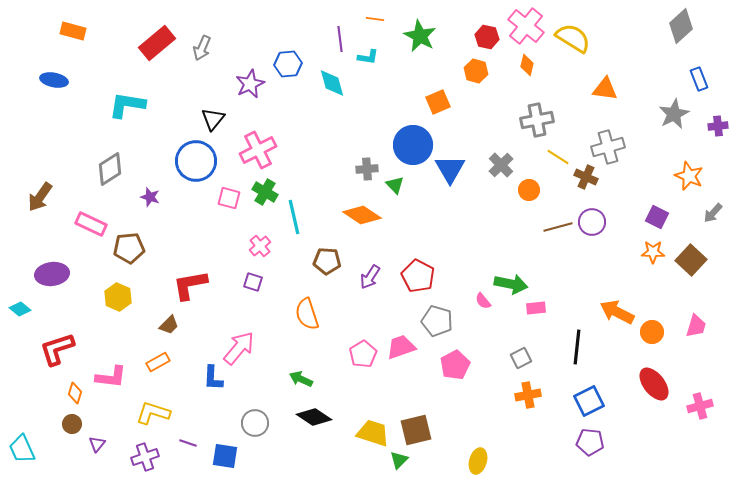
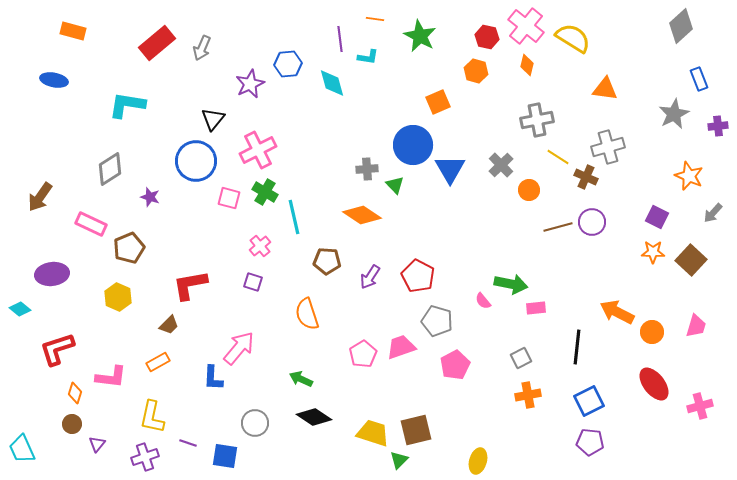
brown pentagon at (129, 248): rotated 16 degrees counterclockwise
yellow L-shape at (153, 413): moved 1 px left, 4 px down; rotated 96 degrees counterclockwise
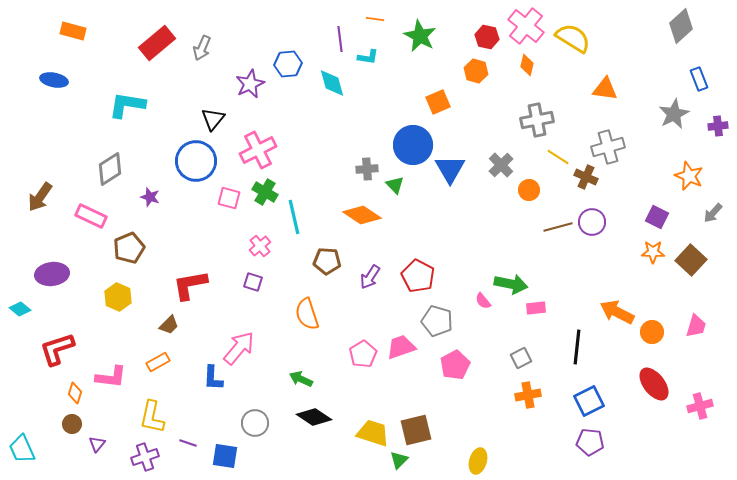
pink rectangle at (91, 224): moved 8 px up
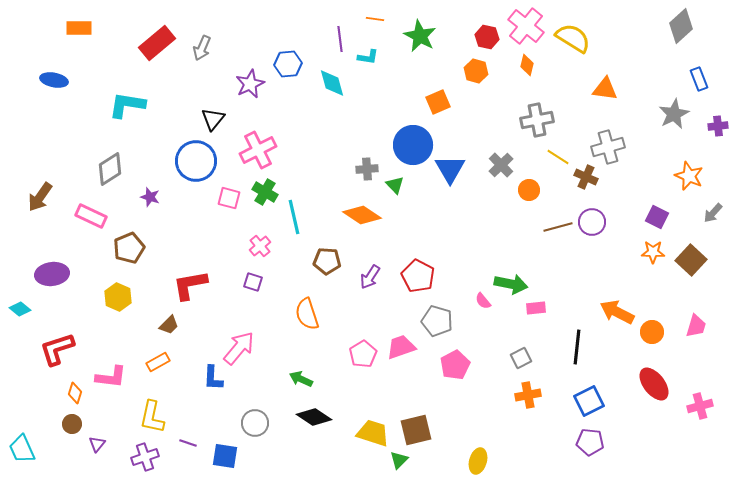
orange rectangle at (73, 31): moved 6 px right, 3 px up; rotated 15 degrees counterclockwise
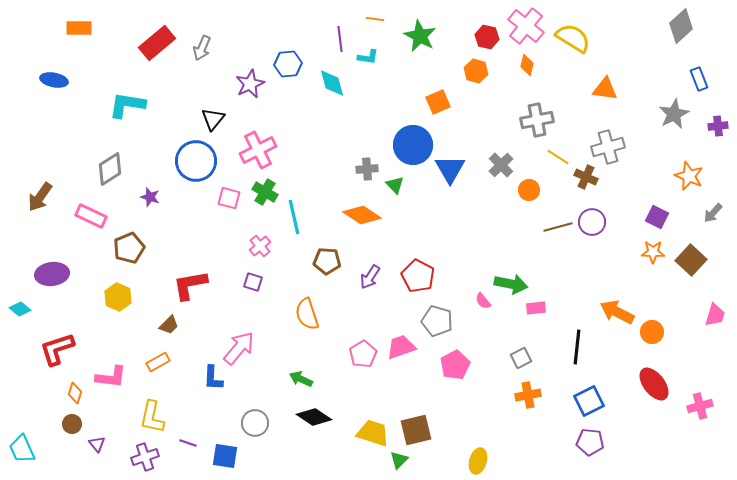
pink trapezoid at (696, 326): moved 19 px right, 11 px up
purple triangle at (97, 444): rotated 18 degrees counterclockwise
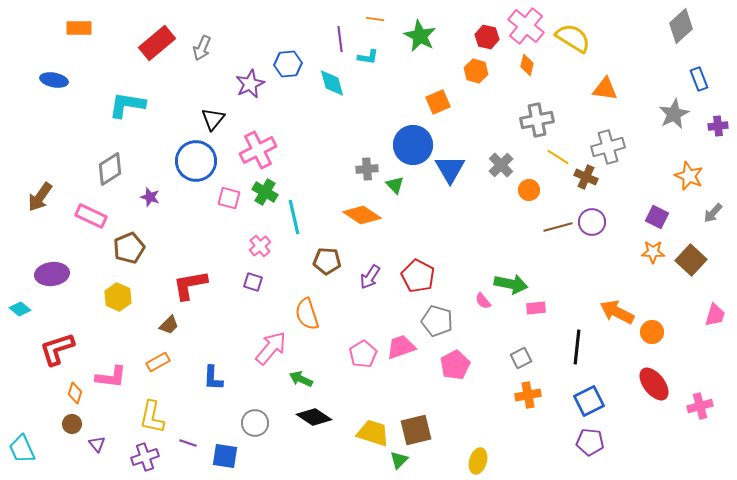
pink arrow at (239, 348): moved 32 px right
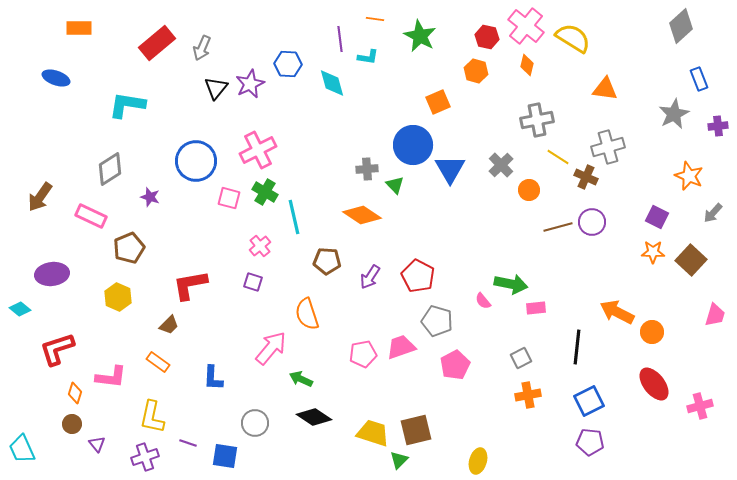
blue hexagon at (288, 64): rotated 8 degrees clockwise
blue ellipse at (54, 80): moved 2 px right, 2 px up; rotated 8 degrees clockwise
black triangle at (213, 119): moved 3 px right, 31 px up
pink pentagon at (363, 354): rotated 20 degrees clockwise
orange rectangle at (158, 362): rotated 65 degrees clockwise
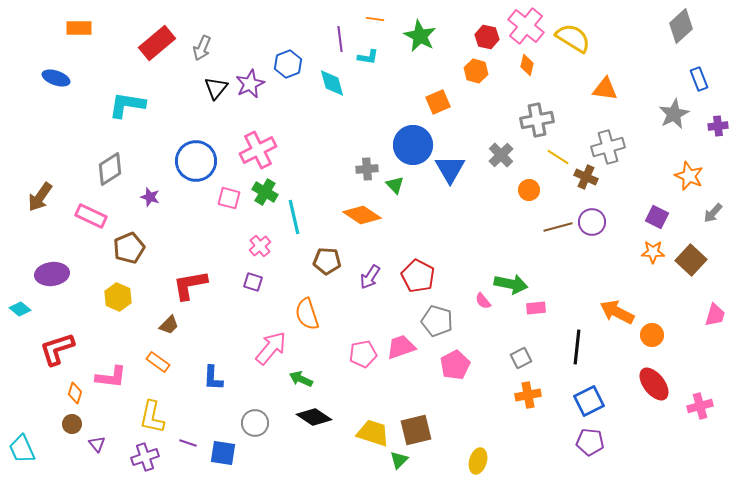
blue hexagon at (288, 64): rotated 24 degrees counterclockwise
gray cross at (501, 165): moved 10 px up
orange circle at (652, 332): moved 3 px down
blue square at (225, 456): moved 2 px left, 3 px up
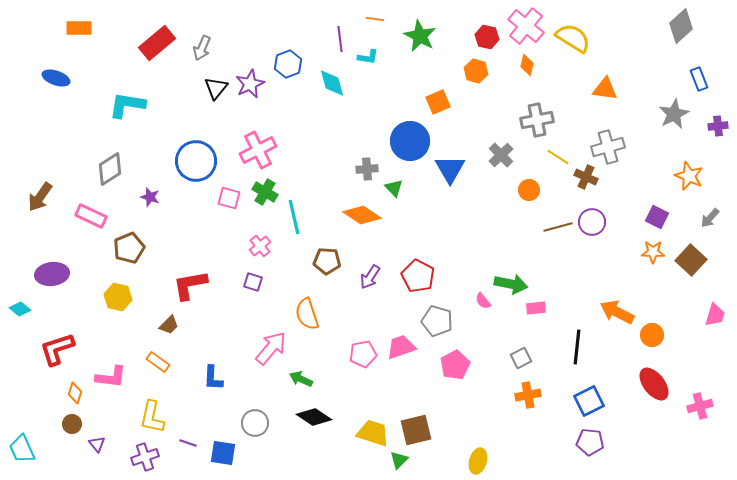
blue circle at (413, 145): moved 3 px left, 4 px up
green triangle at (395, 185): moved 1 px left, 3 px down
gray arrow at (713, 213): moved 3 px left, 5 px down
yellow hexagon at (118, 297): rotated 12 degrees counterclockwise
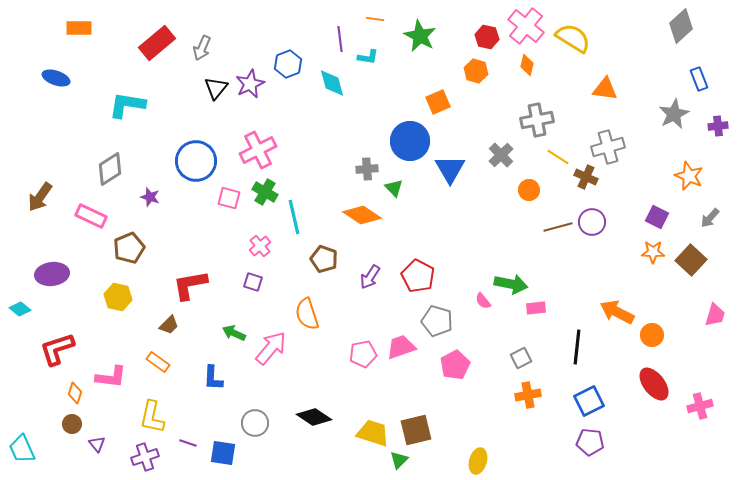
brown pentagon at (327, 261): moved 3 px left, 2 px up; rotated 16 degrees clockwise
green arrow at (301, 379): moved 67 px left, 46 px up
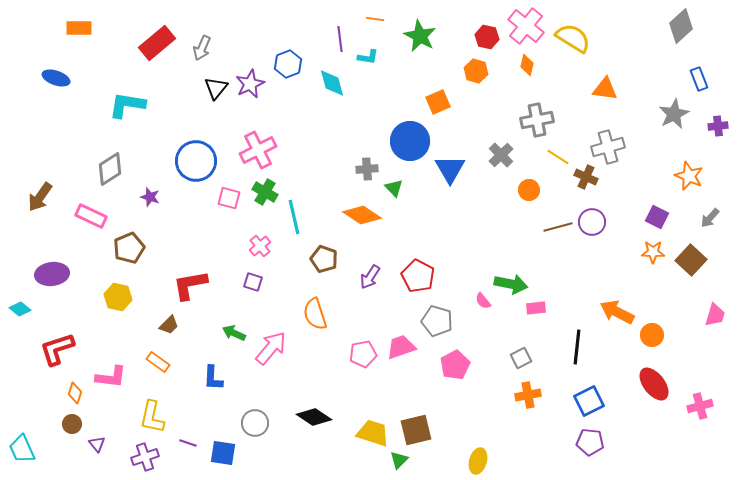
orange semicircle at (307, 314): moved 8 px right
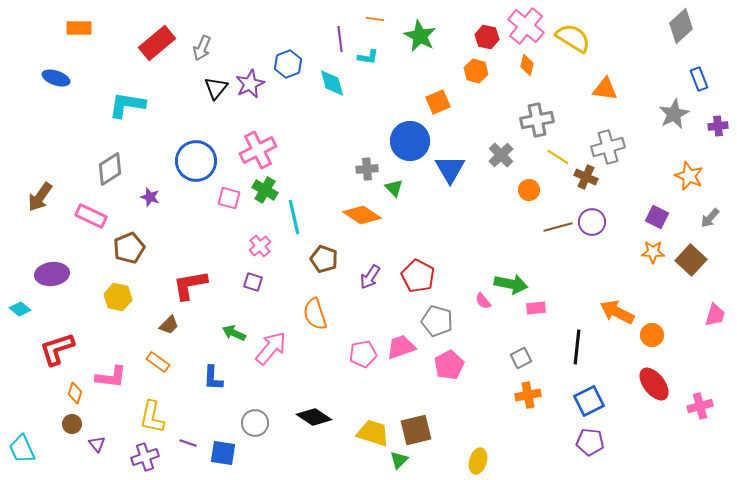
green cross at (265, 192): moved 2 px up
pink pentagon at (455, 365): moved 6 px left
